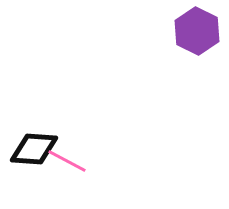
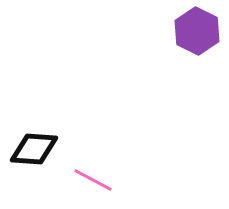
pink line: moved 26 px right, 19 px down
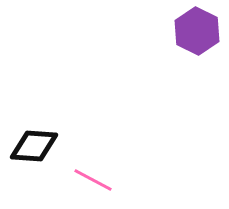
black diamond: moved 3 px up
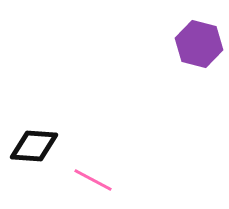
purple hexagon: moved 2 px right, 13 px down; rotated 12 degrees counterclockwise
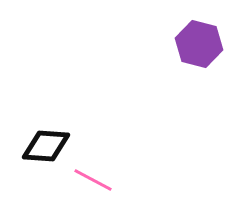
black diamond: moved 12 px right
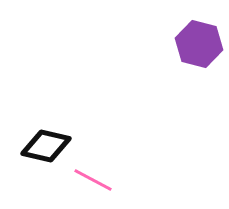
black diamond: rotated 9 degrees clockwise
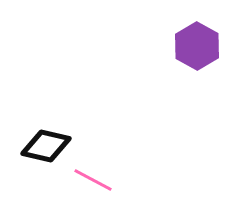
purple hexagon: moved 2 px left, 2 px down; rotated 15 degrees clockwise
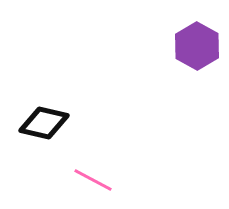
black diamond: moved 2 px left, 23 px up
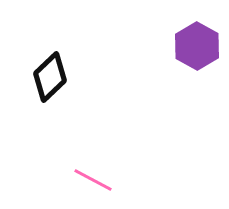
black diamond: moved 6 px right, 46 px up; rotated 57 degrees counterclockwise
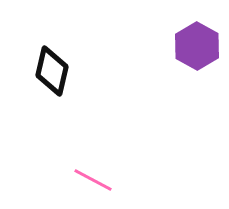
black diamond: moved 2 px right, 6 px up; rotated 33 degrees counterclockwise
